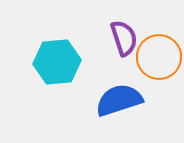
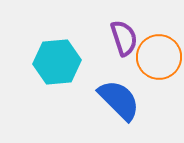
blue semicircle: rotated 63 degrees clockwise
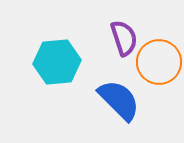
orange circle: moved 5 px down
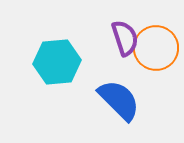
purple semicircle: moved 1 px right
orange circle: moved 3 px left, 14 px up
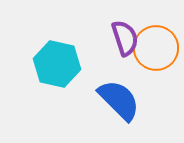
cyan hexagon: moved 2 px down; rotated 18 degrees clockwise
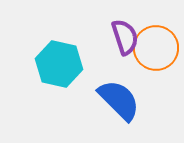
purple semicircle: moved 1 px up
cyan hexagon: moved 2 px right
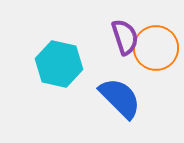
blue semicircle: moved 1 px right, 2 px up
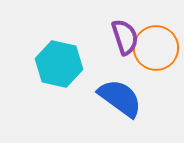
blue semicircle: rotated 9 degrees counterclockwise
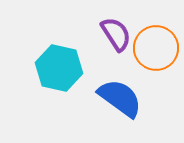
purple semicircle: moved 9 px left, 3 px up; rotated 15 degrees counterclockwise
cyan hexagon: moved 4 px down
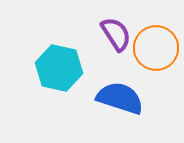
blue semicircle: rotated 18 degrees counterclockwise
